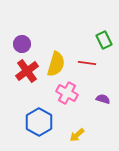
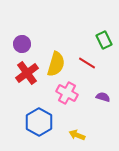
red line: rotated 24 degrees clockwise
red cross: moved 2 px down
purple semicircle: moved 2 px up
yellow arrow: rotated 63 degrees clockwise
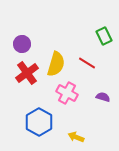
green rectangle: moved 4 px up
yellow arrow: moved 1 px left, 2 px down
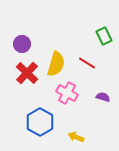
red cross: rotated 10 degrees counterclockwise
blue hexagon: moved 1 px right
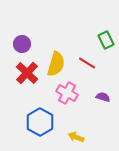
green rectangle: moved 2 px right, 4 px down
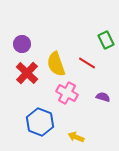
yellow semicircle: rotated 145 degrees clockwise
blue hexagon: rotated 8 degrees counterclockwise
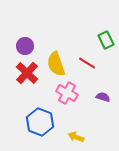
purple circle: moved 3 px right, 2 px down
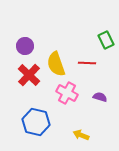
red line: rotated 30 degrees counterclockwise
red cross: moved 2 px right, 2 px down
purple semicircle: moved 3 px left
blue hexagon: moved 4 px left; rotated 8 degrees counterclockwise
yellow arrow: moved 5 px right, 2 px up
